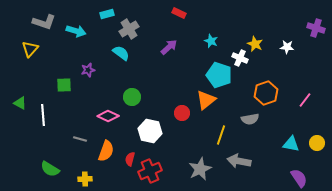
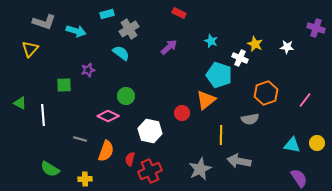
green circle: moved 6 px left, 1 px up
yellow line: rotated 18 degrees counterclockwise
cyan triangle: moved 1 px right, 1 px down
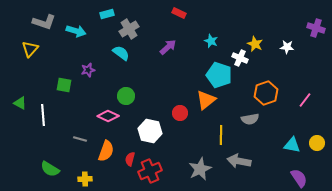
purple arrow: moved 1 px left
green square: rotated 14 degrees clockwise
red circle: moved 2 px left
